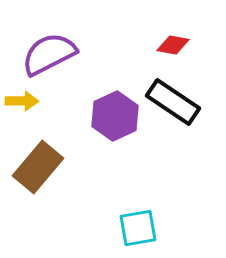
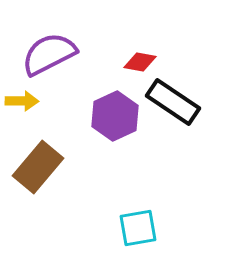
red diamond: moved 33 px left, 17 px down
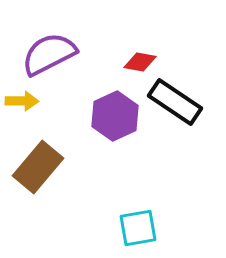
black rectangle: moved 2 px right
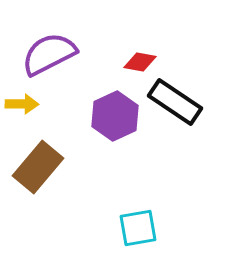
yellow arrow: moved 3 px down
